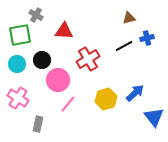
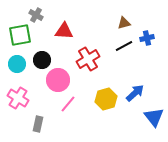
brown triangle: moved 5 px left, 5 px down
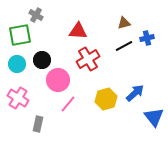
red triangle: moved 14 px right
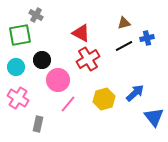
red triangle: moved 3 px right, 2 px down; rotated 24 degrees clockwise
cyan circle: moved 1 px left, 3 px down
yellow hexagon: moved 2 px left
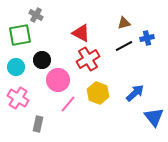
yellow hexagon: moved 6 px left, 6 px up; rotated 25 degrees counterclockwise
